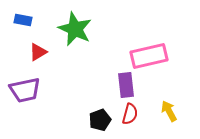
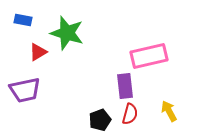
green star: moved 8 px left, 4 px down; rotated 8 degrees counterclockwise
purple rectangle: moved 1 px left, 1 px down
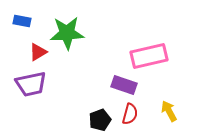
blue rectangle: moved 1 px left, 1 px down
green star: rotated 20 degrees counterclockwise
purple rectangle: moved 1 px left, 1 px up; rotated 65 degrees counterclockwise
purple trapezoid: moved 6 px right, 6 px up
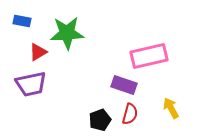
yellow arrow: moved 2 px right, 3 px up
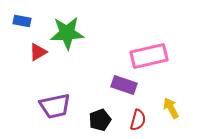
purple trapezoid: moved 24 px right, 22 px down
red semicircle: moved 8 px right, 6 px down
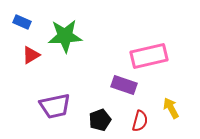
blue rectangle: moved 1 px down; rotated 12 degrees clockwise
green star: moved 2 px left, 3 px down
red triangle: moved 7 px left, 3 px down
red semicircle: moved 2 px right, 1 px down
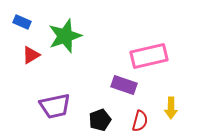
green star: rotated 16 degrees counterclockwise
yellow arrow: rotated 150 degrees counterclockwise
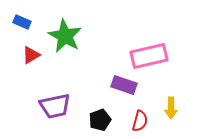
green star: rotated 24 degrees counterclockwise
